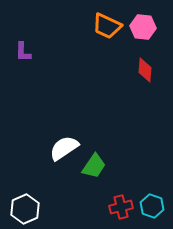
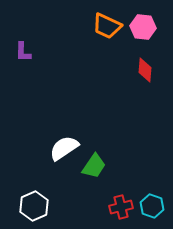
white hexagon: moved 9 px right, 3 px up
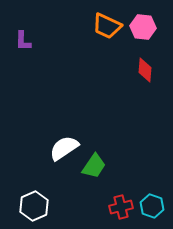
purple L-shape: moved 11 px up
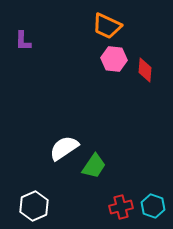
pink hexagon: moved 29 px left, 32 px down
cyan hexagon: moved 1 px right
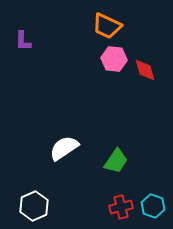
red diamond: rotated 20 degrees counterclockwise
green trapezoid: moved 22 px right, 5 px up
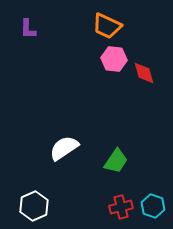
purple L-shape: moved 5 px right, 12 px up
red diamond: moved 1 px left, 3 px down
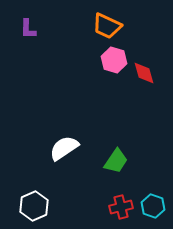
pink hexagon: moved 1 px down; rotated 10 degrees clockwise
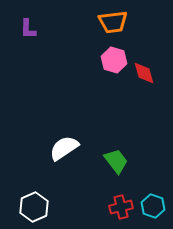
orange trapezoid: moved 6 px right, 4 px up; rotated 32 degrees counterclockwise
green trapezoid: rotated 72 degrees counterclockwise
white hexagon: moved 1 px down
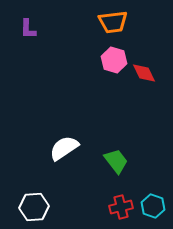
red diamond: rotated 10 degrees counterclockwise
white hexagon: rotated 20 degrees clockwise
